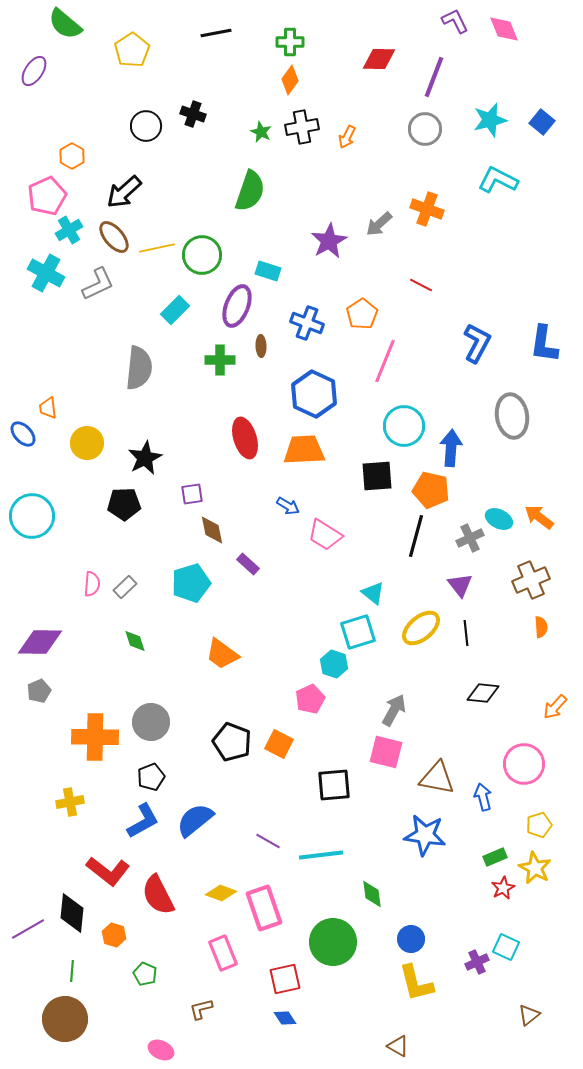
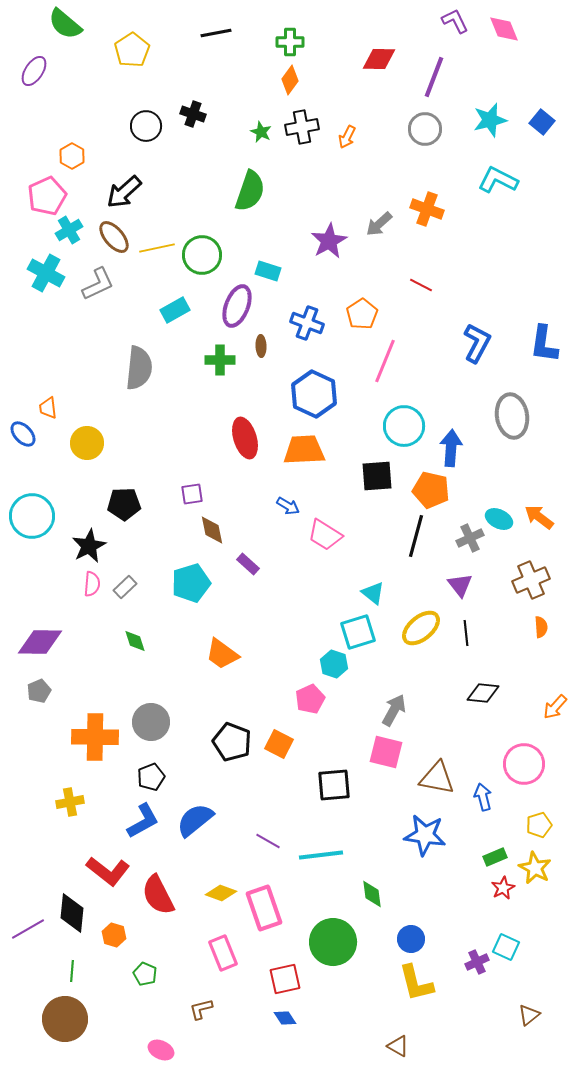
cyan rectangle at (175, 310): rotated 16 degrees clockwise
black star at (145, 458): moved 56 px left, 88 px down
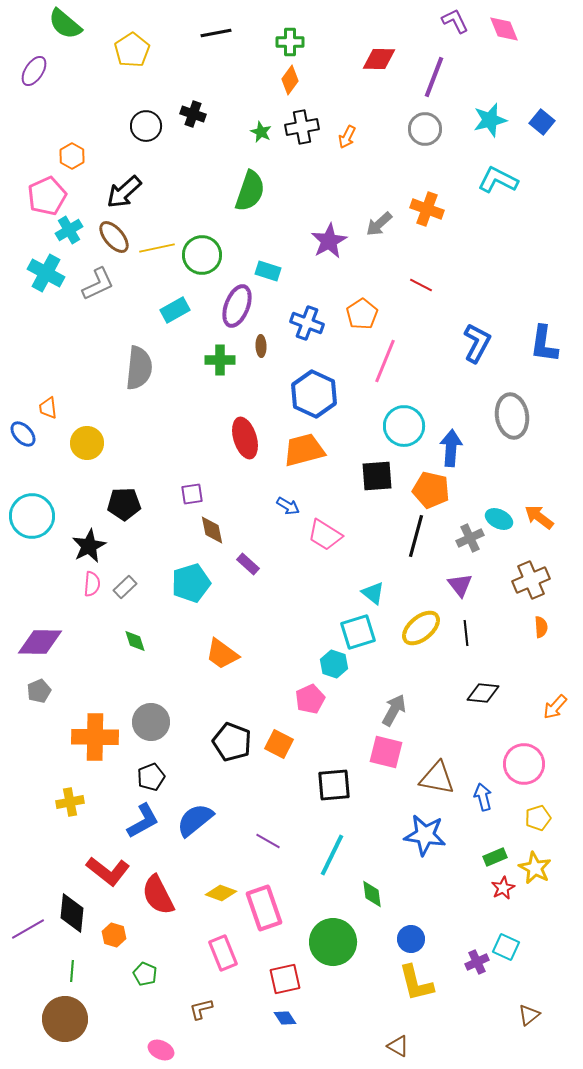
orange trapezoid at (304, 450): rotated 12 degrees counterclockwise
yellow pentagon at (539, 825): moved 1 px left, 7 px up
cyan line at (321, 855): moved 11 px right; rotated 57 degrees counterclockwise
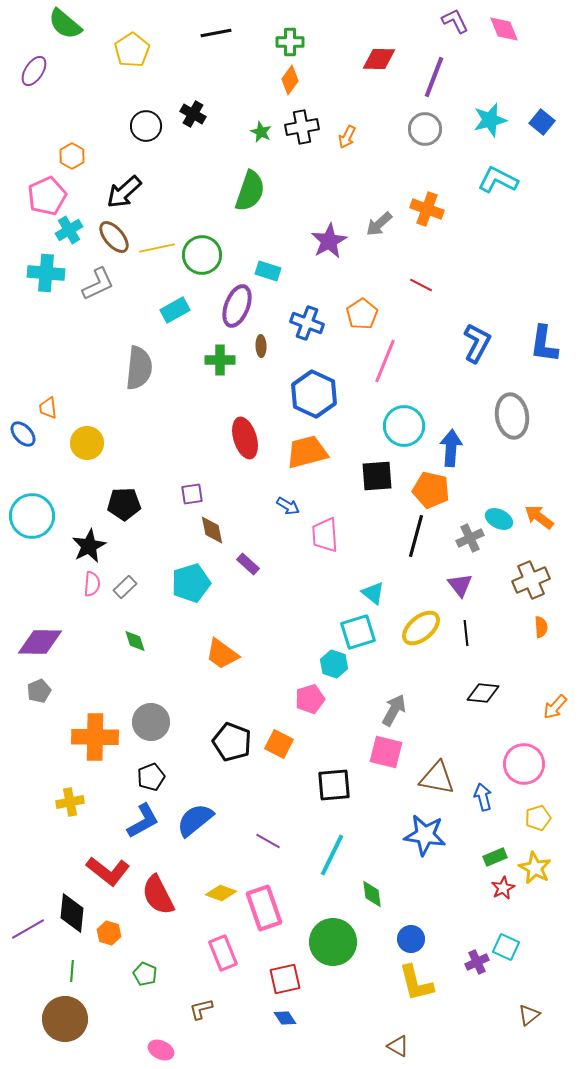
black cross at (193, 114): rotated 10 degrees clockwise
cyan cross at (46, 273): rotated 24 degrees counterclockwise
orange trapezoid at (304, 450): moved 3 px right, 2 px down
pink trapezoid at (325, 535): rotated 54 degrees clockwise
pink pentagon at (310, 699): rotated 8 degrees clockwise
orange hexagon at (114, 935): moved 5 px left, 2 px up
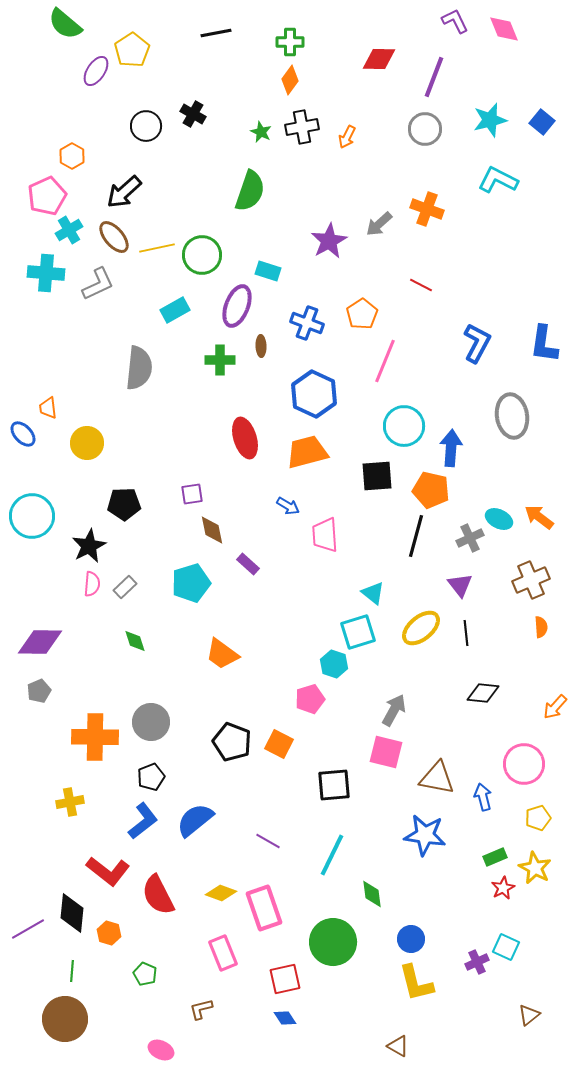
purple ellipse at (34, 71): moved 62 px right
blue L-shape at (143, 821): rotated 9 degrees counterclockwise
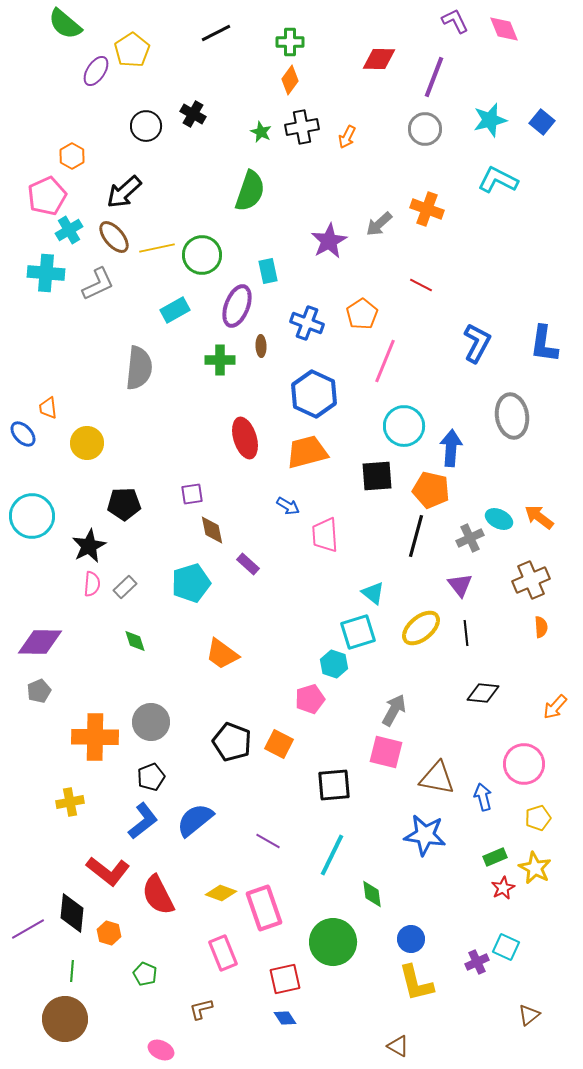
black line at (216, 33): rotated 16 degrees counterclockwise
cyan rectangle at (268, 271): rotated 60 degrees clockwise
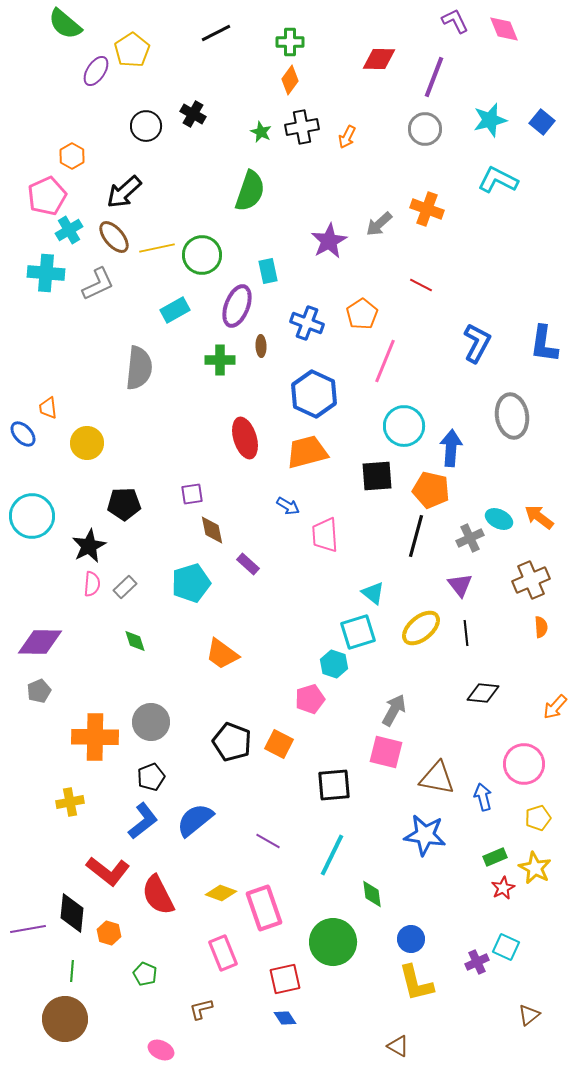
purple line at (28, 929): rotated 20 degrees clockwise
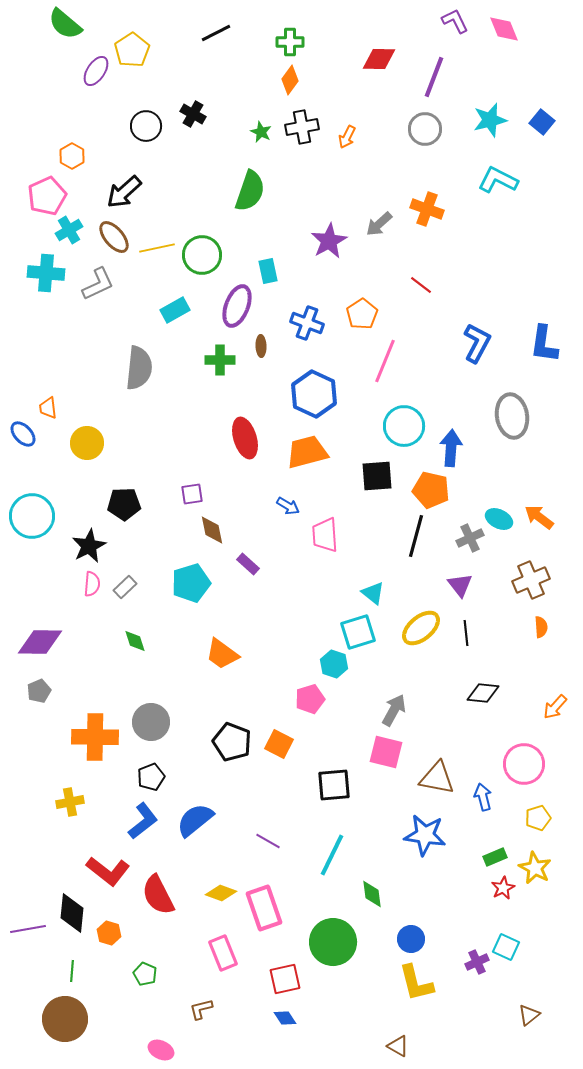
red line at (421, 285): rotated 10 degrees clockwise
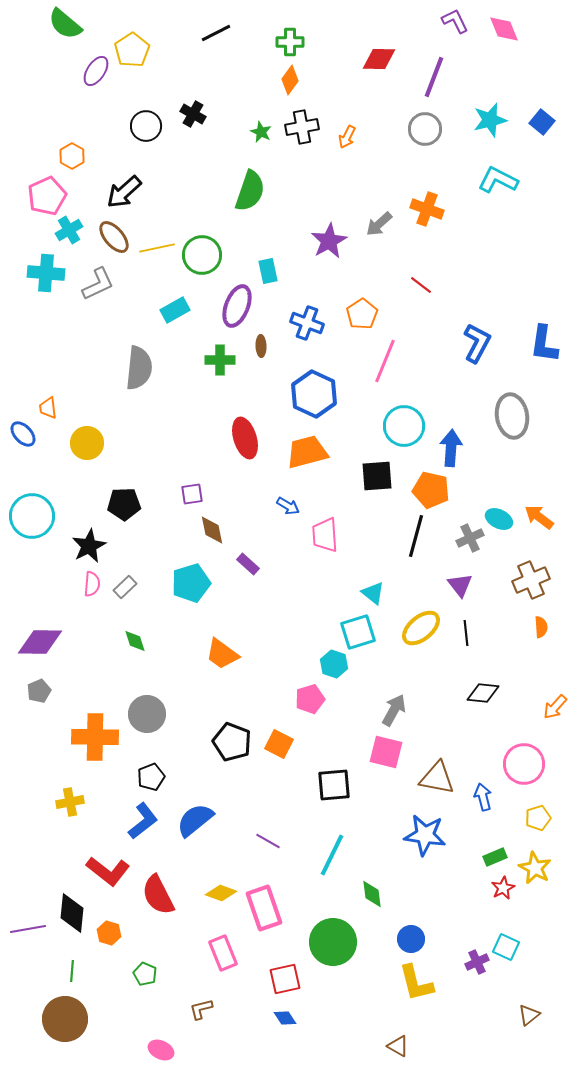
gray circle at (151, 722): moved 4 px left, 8 px up
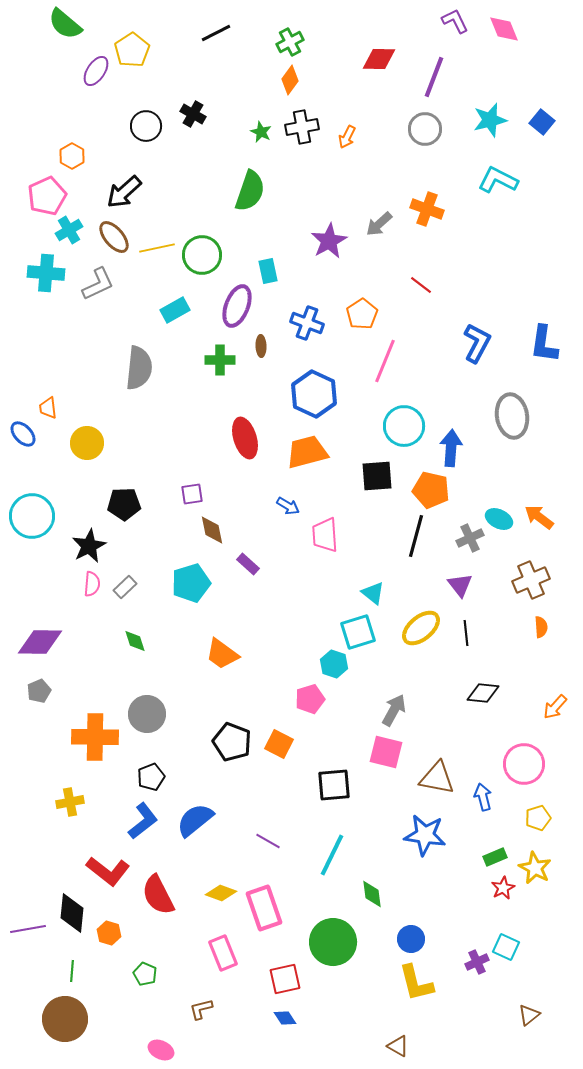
green cross at (290, 42): rotated 28 degrees counterclockwise
